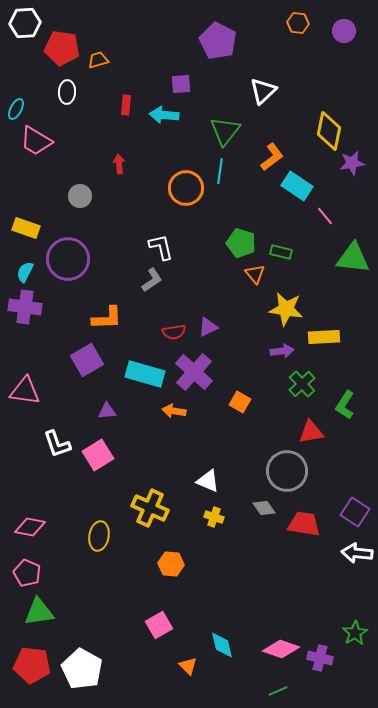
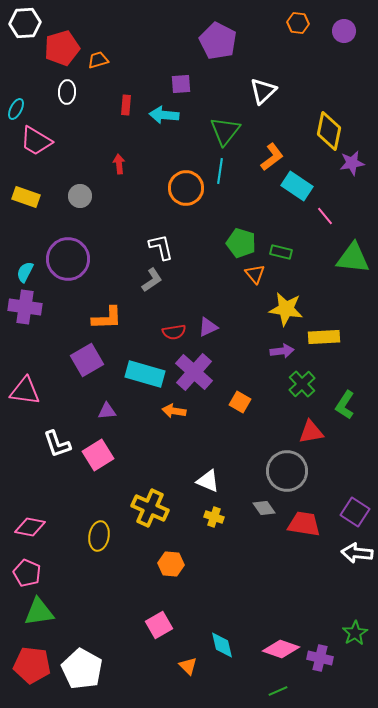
red pentagon at (62, 48): rotated 24 degrees counterclockwise
yellow rectangle at (26, 228): moved 31 px up
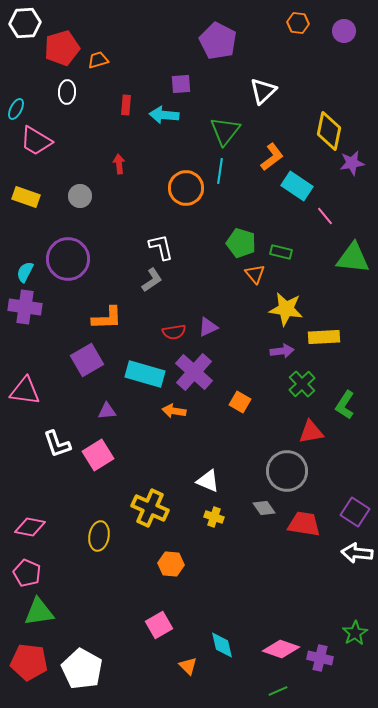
red pentagon at (32, 665): moved 3 px left, 3 px up
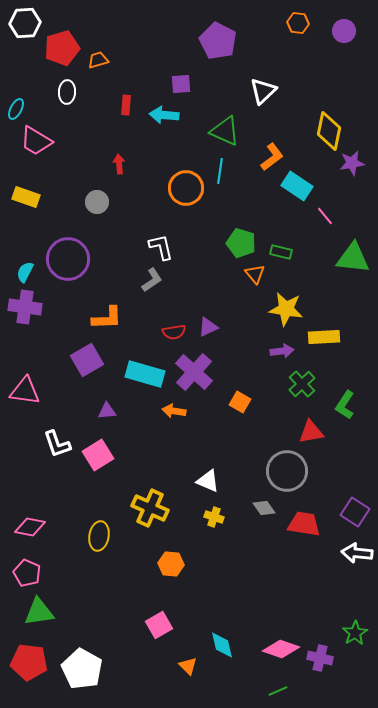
green triangle at (225, 131): rotated 44 degrees counterclockwise
gray circle at (80, 196): moved 17 px right, 6 px down
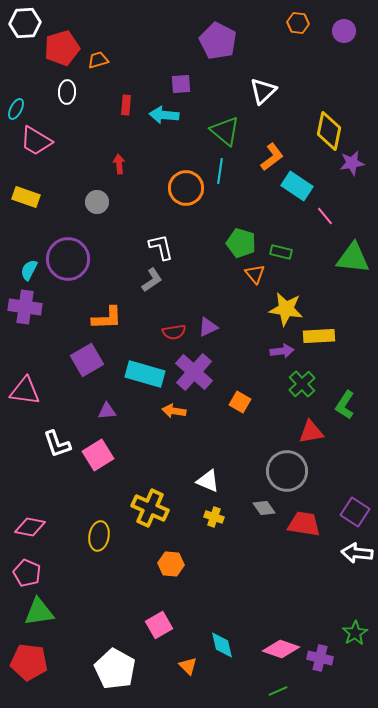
green triangle at (225, 131): rotated 16 degrees clockwise
cyan semicircle at (25, 272): moved 4 px right, 2 px up
yellow rectangle at (324, 337): moved 5 px left, 1 px up
white pentagon at (82, 669): moved 33 px right
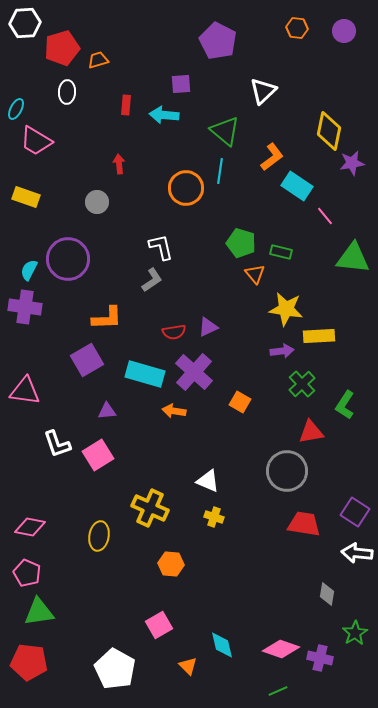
orange hexagon at (298, 23): moved 1 px left, 5 px down
gray diamond at (264, 508): moved 63 px right, 86 px down; rotated 45 degrees clockwise
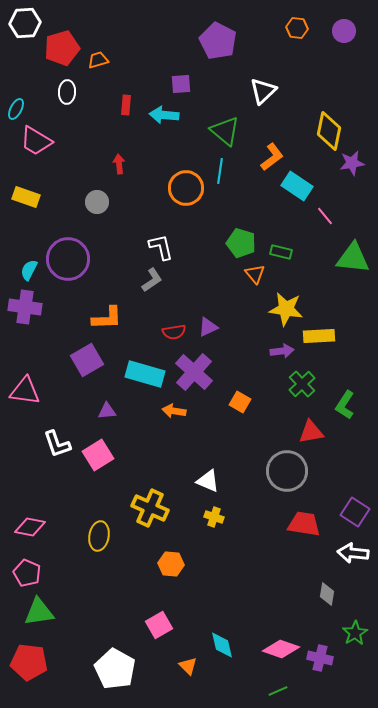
white arrow at (357, 553): moved 4 px left
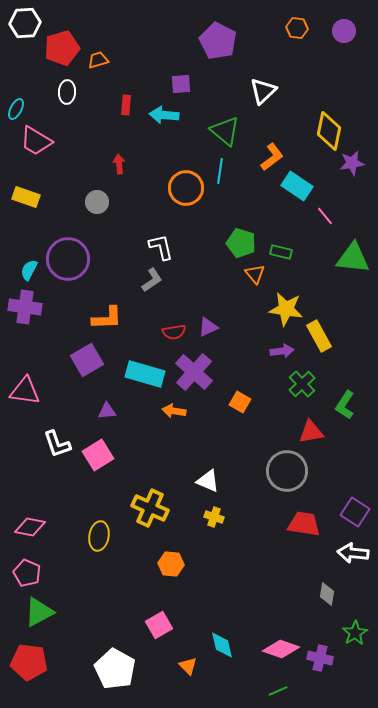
yellow rectangle at (319, 336): rotated 64 degrees clockwise
green triangle at (39, 612): rotated 20 degrees counterclockwise
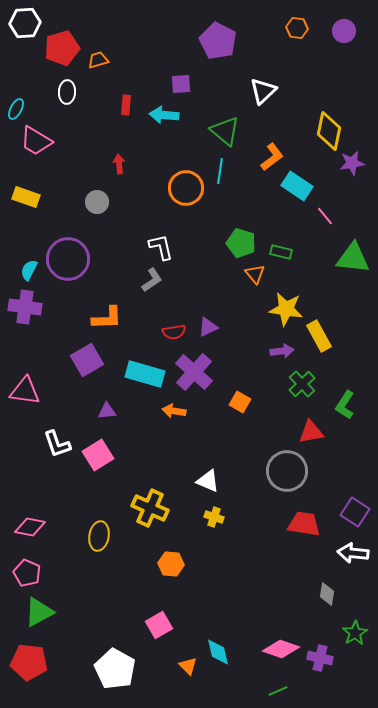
cyan diamond at (222, 645): moved 4 px left, 7 px down
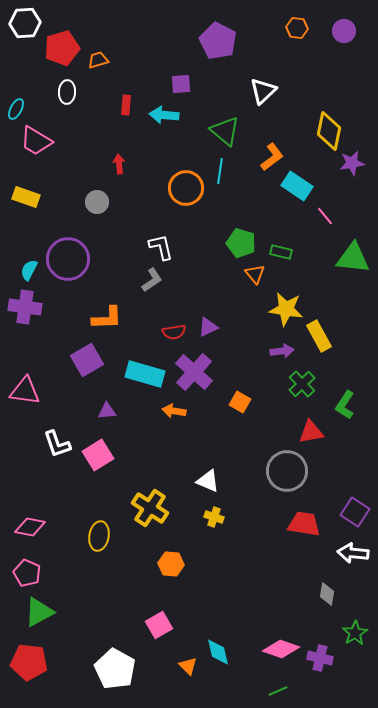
yellow cross at (150, 508): rotated 9 degrees clockwise
